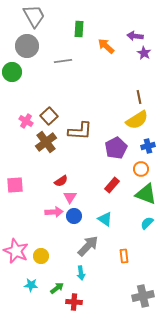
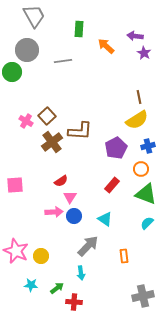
gray circle: moved 4 px down
brown square: moved 2 px left
brown cross: moved 6 px right
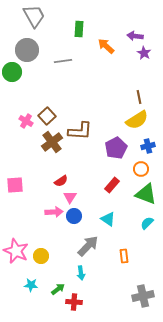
cyan triangle: moved 3 px right
green arrow: moved 1 px right, 1 px down
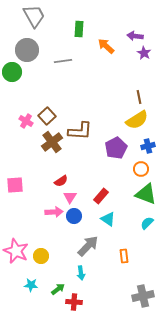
red rectangle: moved 11 px left, 11 px down
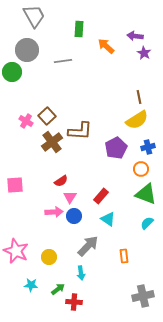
blue cross: moved 1 px down
yellow circle: moved 8 px right, 1 px down
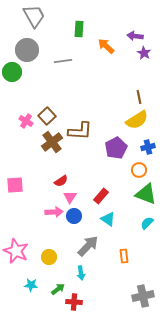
orange circle: moved 2 px left, 1 px down
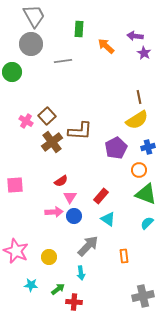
gray circle: moved 4 px right, 6 px up
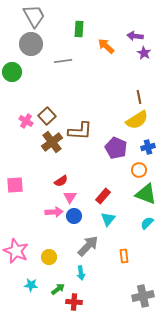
purple pentagon: rotated 20 degrees counterclockwise
red rectangle: moved 2 px right
cyan triangle: rotated 35 degrees clockwise
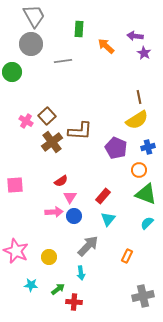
orange rectangle: moved 3 px right; rotated 32 degrees clockwise
